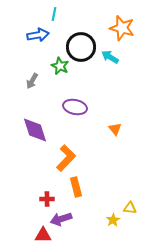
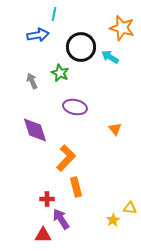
green star: moved 7 px down
gray arrow: rotated 126 degrees clockwise
purple arrow: rotated 75 degrees clockwise
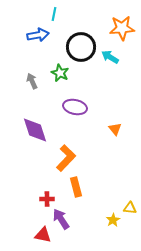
orange star: rotated 20 degrees counterclockwise
red triangle: rotated 12 degrees clockwise
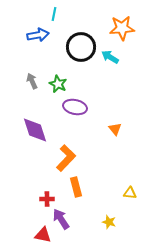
green star: moved 2 px left, 11 px down
yellow triangle: moved 15 px up
yellow star: moved 4 px left, 2 px down; rotated 24 degrees counterclockwise
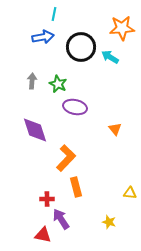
blue arrow: moved 5 px right, 2 px down
gray arrow: rotated 28 degrees clockwise
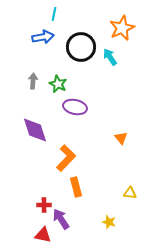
orange star: rotated 20 degrees counterclockwise
cyan arrow: rotated 24 degrees clockwise
gray arrow: moved 1 px right
orange triangle: moved 6 px right, 9 px down
red cross: moved 3 px left, 6 px down
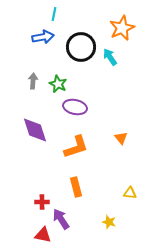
orange L-shape: moved 10 px right, 11 px up; rotated 28 degrees clockwise
red cross: moved 2 px left, 3 px up
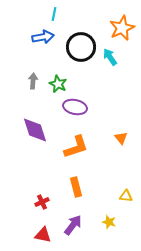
yellow triangle: moved 4 px left, 3 px down
red cross: rotated 24 degrees counterclockwise
purple arrow: moved 12 px right, 6 px down; rotated 70 degrees clockwise
